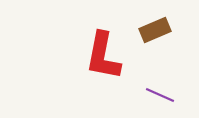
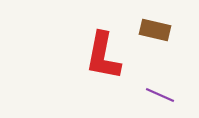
brown rectangle: rotated 36 degrees clockwise
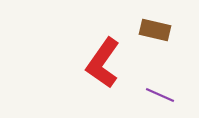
red L-shape: moved 7 px down; rotated 24 degrees clockwise
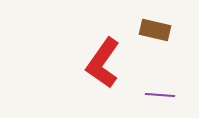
purple line: rotated 20 degrees counterclockwise
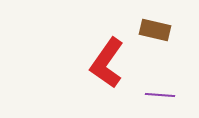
red L-shape: moved 4 px right
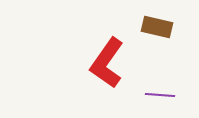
brown rectangle: moved 2 px right, 3 px up
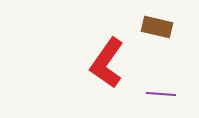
purple line: moved 1 px right, 1 px up
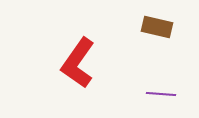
red L-shape: moved 29 px left
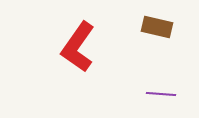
red L-shape: moved 16 px up
